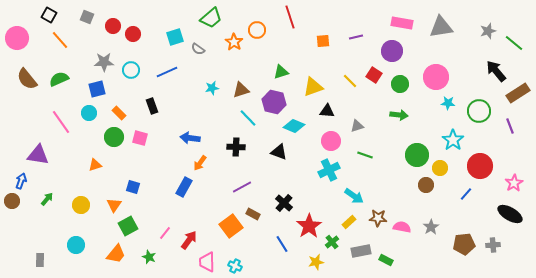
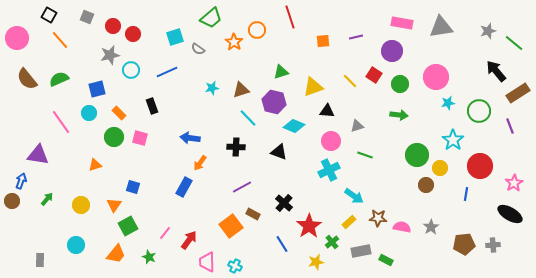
gray star at (104, 62): moved 6 px right, 7 px up; rotated 12 degrees counterclockwise
cyan star at (448, 103): rotated 16 degrees counterclockwise
blue line at (466, 194): rotated 32 degrees counterclockwise
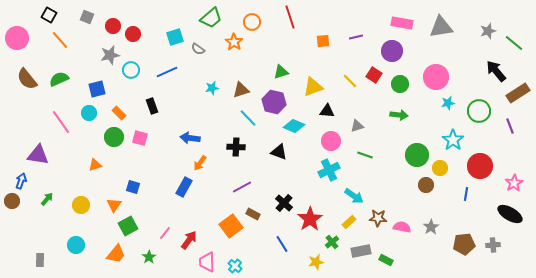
orange circle at (257, 30): moved 5 px left, 8 px up
red star at (309, 226): moved 1 px right, 7 px up
green star at (149, 257): rotated 16 degrees clockwise
cyan cross at (235, 266): rotated 16 degrees clockwise
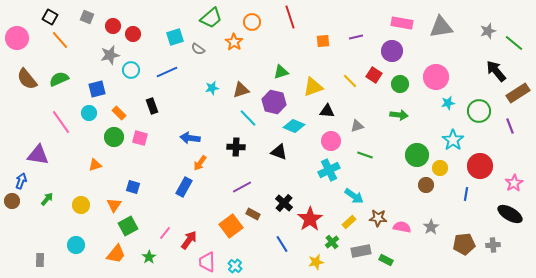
black square at (49, 15): moved 1 px right, 2 px down
